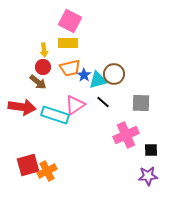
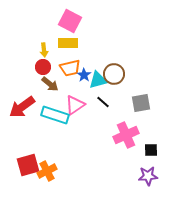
brown arrow: moved 12 px right, 2 px down
gray square: rotated 12 degrees counterclockwise
red arrow: rotated 136 degrees clockwise
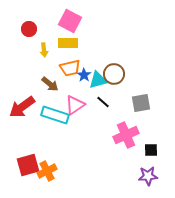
red circle: moved 14 px left, 38 px up
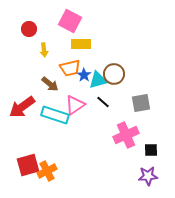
yellow rectangle: moved 13 px right, 1 px down
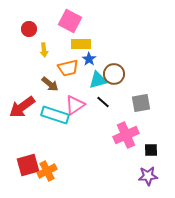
orange trapezoid: moved 2 px left
blue star: moved 5 px right, 16 px up
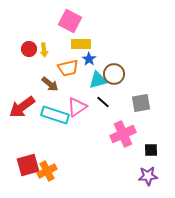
red circle: moved 20 px down
pink triangle: moved 2 px right, 2 px down
pink cross: moved 3 px left, 1 px up
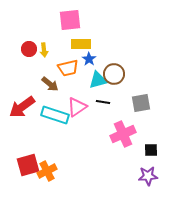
pink square: moved 1 px up; rotated 35 degrees counterclockwise
black line: rotated 32 degrees counterclockwise
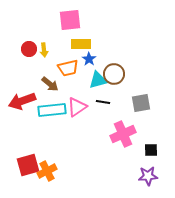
red arrow: moved 6 px up; rotated 16 degrees clockwise
cyan rectangle: moved 3 px left, 5 px up; rotated 24 degrees counterclockwise
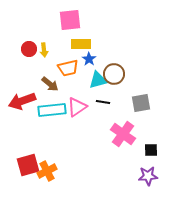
pink cross: rotated 30 degrees counterclockwise
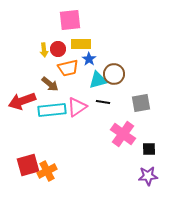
red circle: moved 29 px right
black square: moved 2 px left, 1 px up
